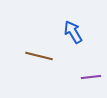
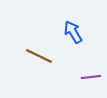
brown line: rotated 12 degrees clockwise
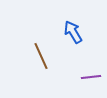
brown line: moved 2 px right; rotated 40 degrees clockwise
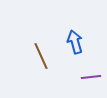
blue arrow: moved 2 px right, 10 px down; rotated 15 degrees clockwise
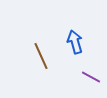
purple line: rotated 36 degrees clockwise
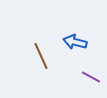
blue arrow: rotated 60 degrees counterclockwise
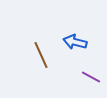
brown line: moved 1 px up
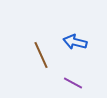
purple line: moved 18 px left, 6 px down
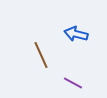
blue arrow: moved 1 px right, 8 px up
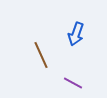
blue arrow: rotated 85 degrees counterclockwise
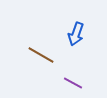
brown line: rotated 36 degrees counterclockwise
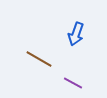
brown line: moved 2 px left, 4 px down
